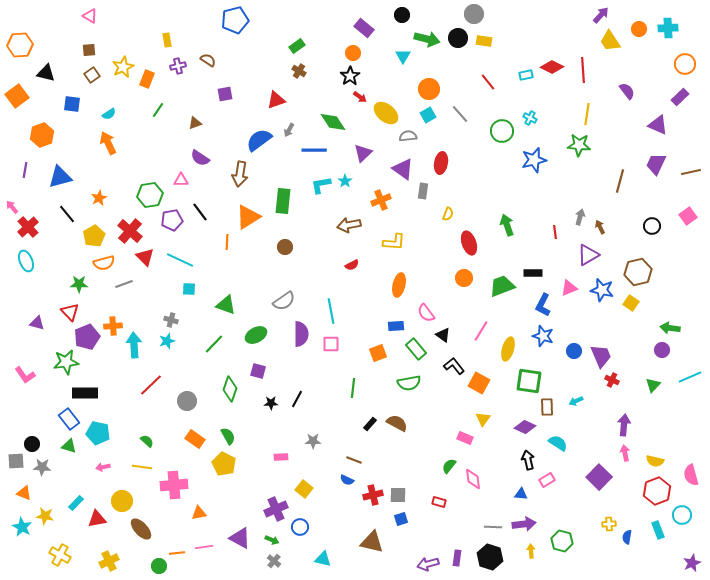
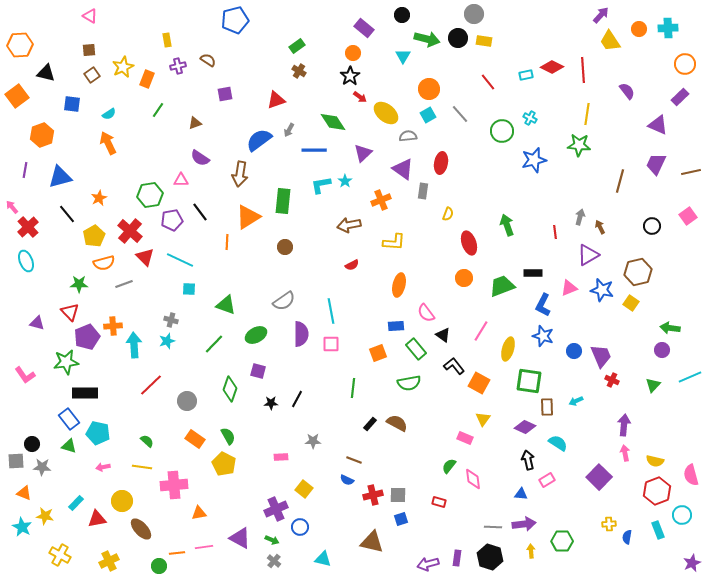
green hexagon at (562, 541): rotated 15 degrees counterclockwise
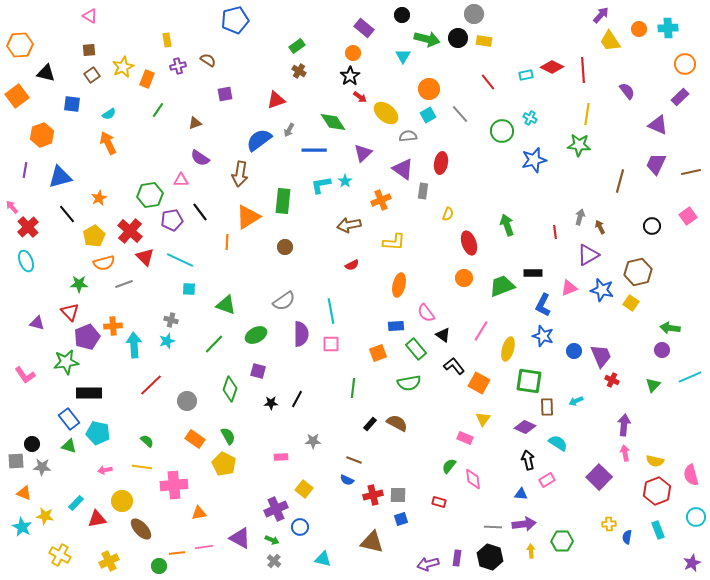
black rectangle at (85, 393): moved 4 px right
pink arrow at (103, 467): moved 2 px right, 3 px down
cyan circle at (682, 515): moved 14 px right, 2 px down
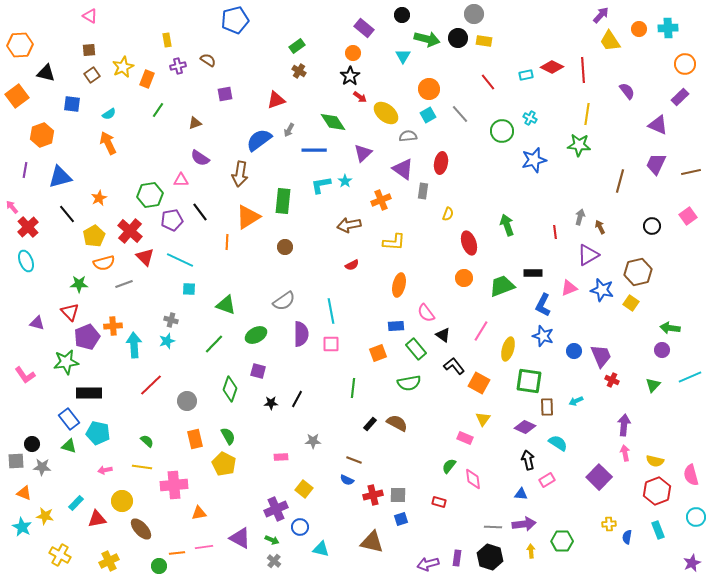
orange rectangle at (195, 439): rotated 42 degrees clockwise
cyan triangle at (323, 559): moved 2 px left, 10 px up
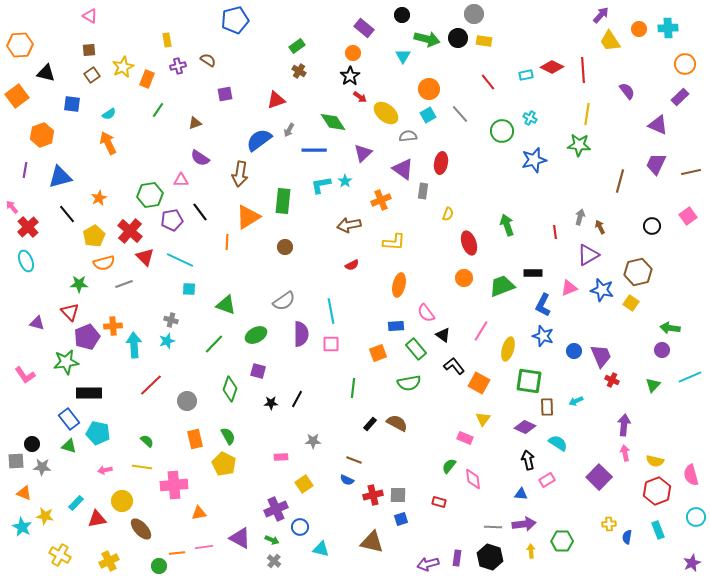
yellow square at (304, 489): moved 5 px up; rotated 18 degrees clockwise
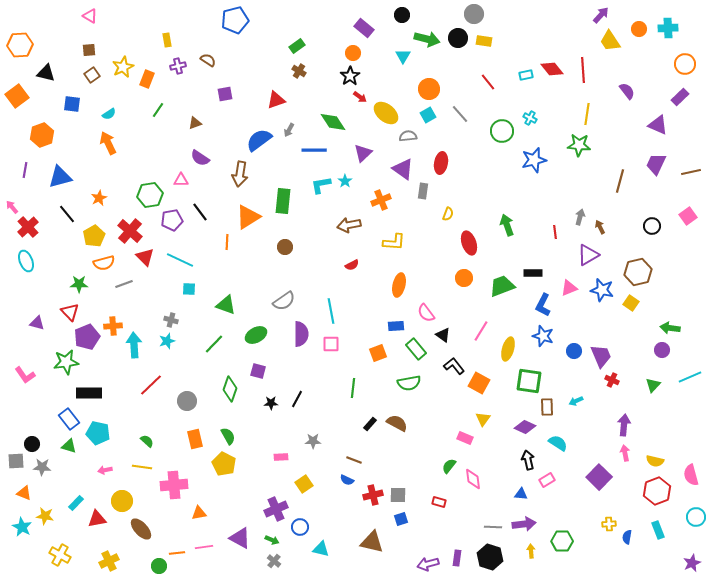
red diamond at (552, 67): moved 2 px down; rotated 25 degrees clockwise
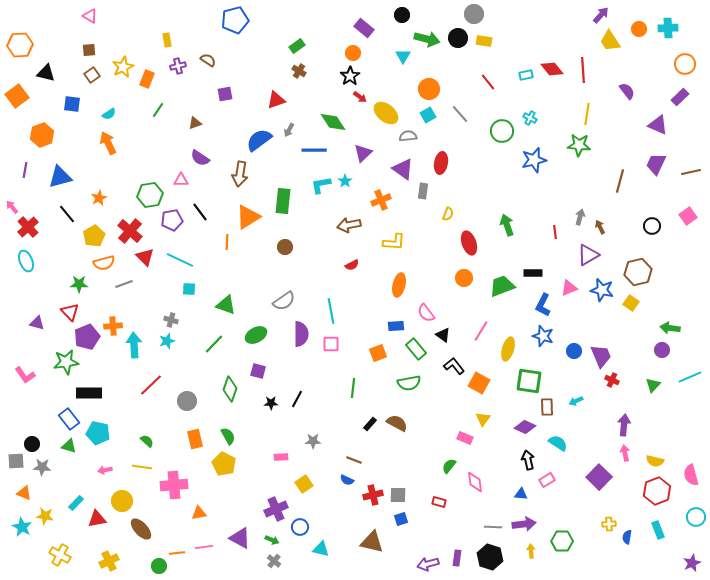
pink diamond at (473, 479): moved 2 px right, 3 px down
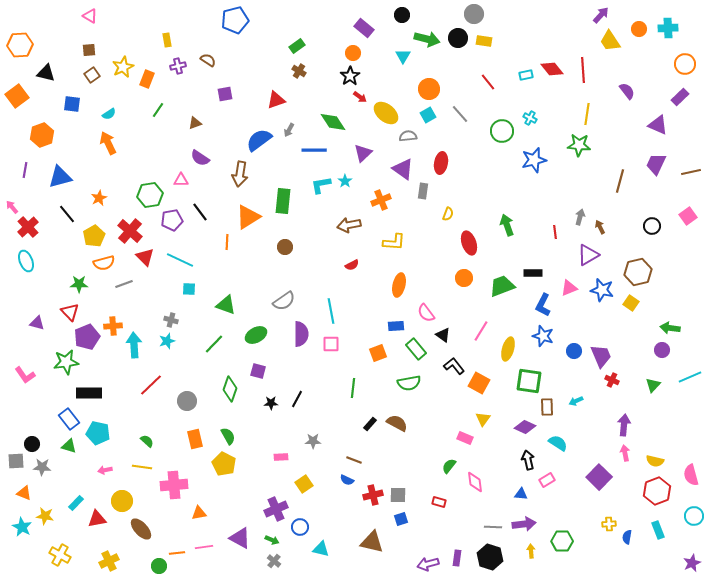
cyan circle at (696, 517): moved 2 px left, 1 px up
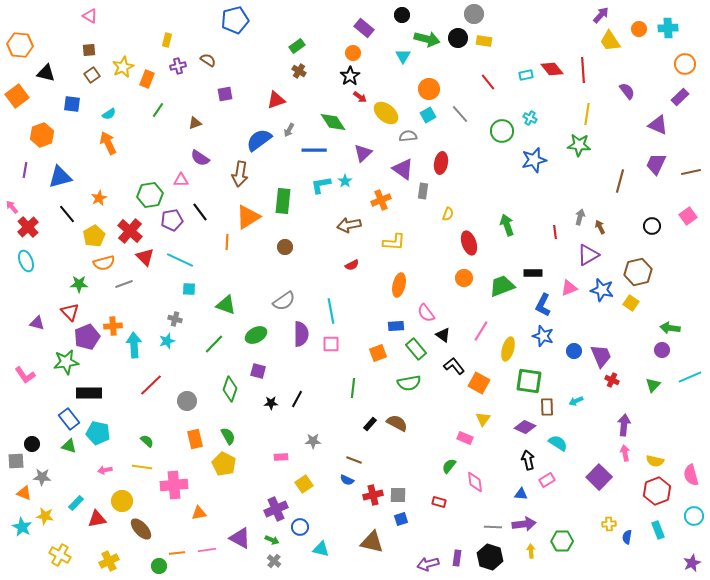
yellow rectangle at (167, 40): rotated 24 degrees clockwise
orange hexagon at (20, 45): rotated 10 degrees clockwise
gray cross at (171, 320): moved 4 px right, 1 px up
gray star at (42, 467): moved 10 px down
pink line at (204, 547): moved 3 px right, 3 px down
